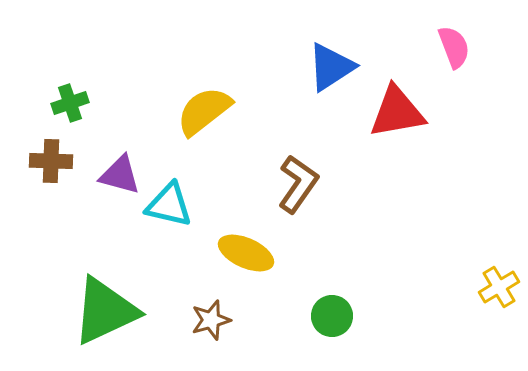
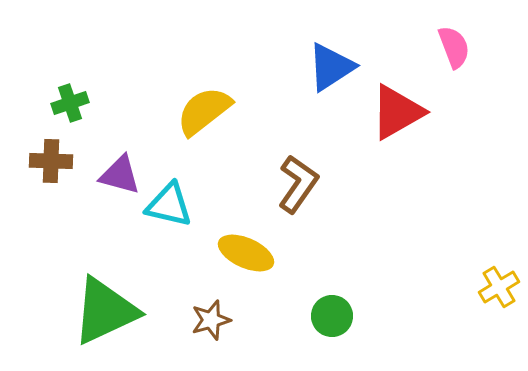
red triangle: rotated 20 degrees counterclockwise
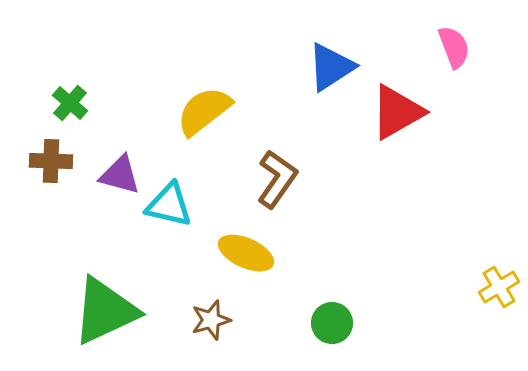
green cross: rotated 30 degrees counterclockwise
brown L-shape: moved 21 px left, 5 px up
green circle: moved 7 px down
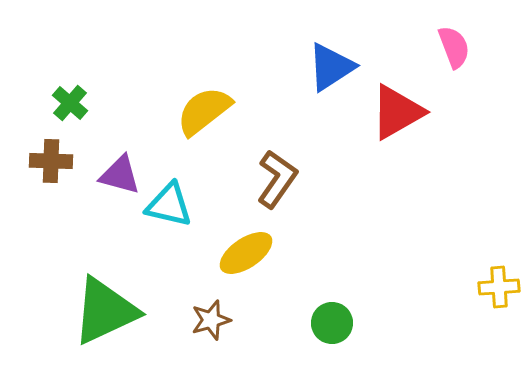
yellow ellipse: rotated 58 degrees counterclockwise
yellow cross: rotated 27 degrees clockwise
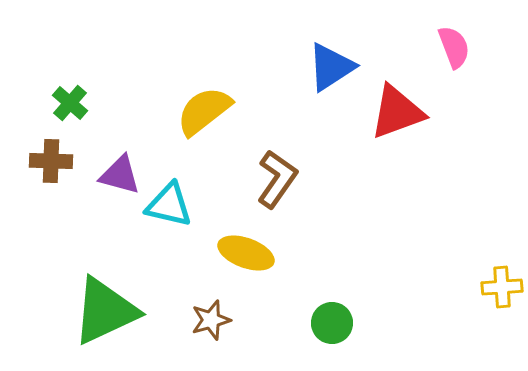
red triangle: rotated 10 degrees clockwise
yellow ellipse: rotated 54 degrees clockwise
yellow cross: moved 3 px right
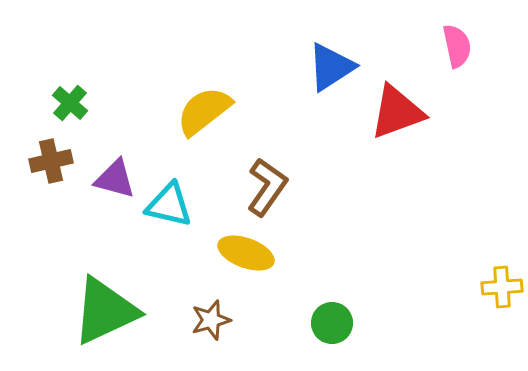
pink semicircle: moved 3 px right, 1 px up; rotated 9 degrees clockwise
brown cross: rotated 15 degrees counterclockwise
purple triangle: moved 5 px left, 4 px down
brown L-shape: moved 10 px left, 8 px down
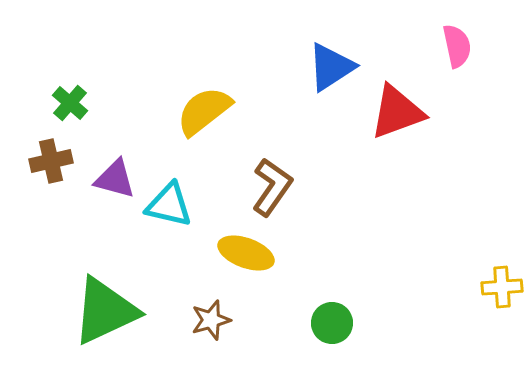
brown L-shape: moved 5 px right
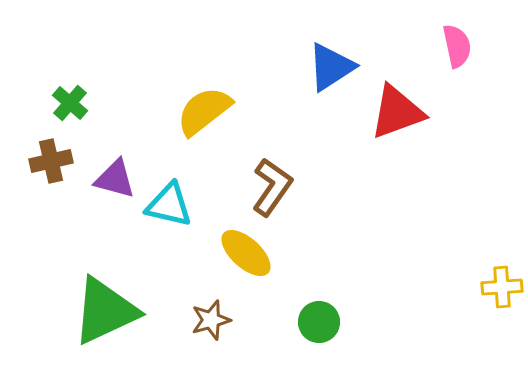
yellow ellipse: rotated 22 degrees clockwise
green circle: moved 13 px left, 1 px up
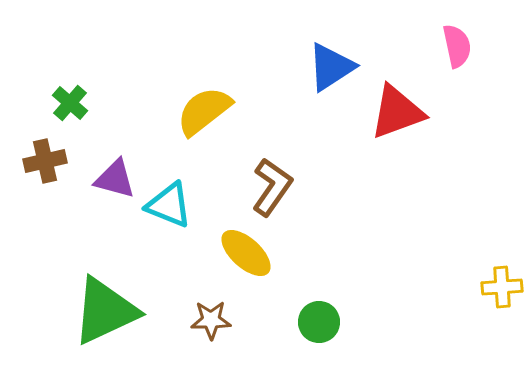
brown cross: moved 6 px left
cyan triangle: rotated 9 degrees clockwise
brown star: rotated 15 degrees clockwise
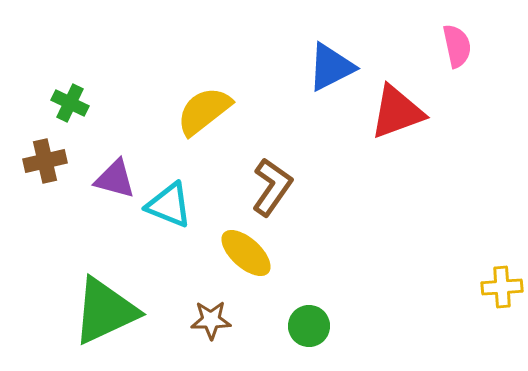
blue triangle: rotated 6 degrees clockwise
green cross: rotated 15 degrees counterclockwise
green circle: moved 10 px left, 4 px down
